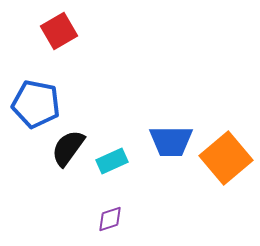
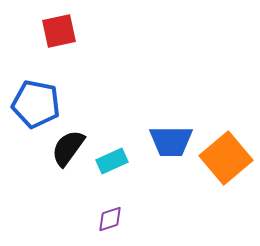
red square: rotated 18 degrees clockwise
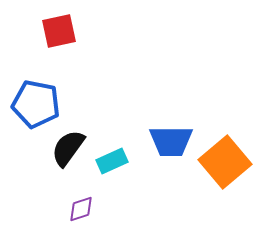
orange square: moved 1 px left, 4 px down
purple diamond: moved 29 px left, 10 px up
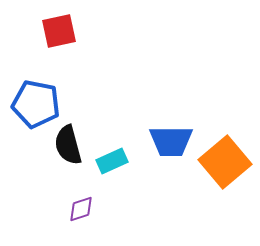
black semicircle: moved 3 px up; rotated 51 degrees counterclockwise
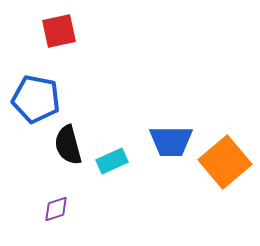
blue pentagon: moved 5 px up
purple diamond: moved 25 px left
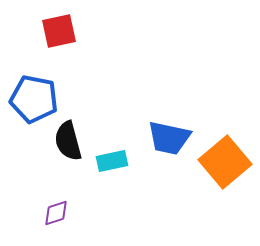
blue pentagon: moved 2 px left
blue trapezoid: moved 2 px left, 3 px up; rotated 12 degrees clockwise
black semicircle: moved 4 px up
cyan rectangle: rotated 12 degrees clockwise
purple diamond: moved 4 px down
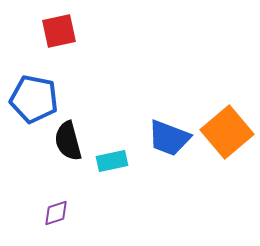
blue trapezoid: rotated 9 degrees clockwise
orange square: moved 2 px right, 30 px up
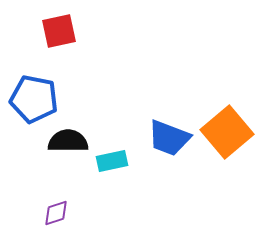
black semicircle: rotated 105 degrees clockwise
